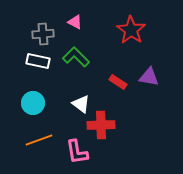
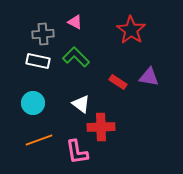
red cross: moved 2 px down
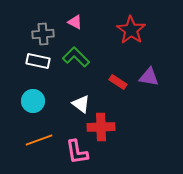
cyan circle: moved 2 px up
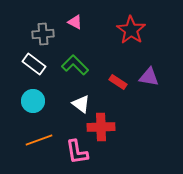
green L-shape: moved 1 px left, 8 px down
white rectangle: moved 4 px left, 3 px down; rotated 25 degrees clockwise
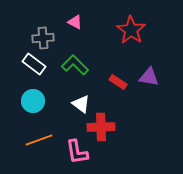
gray cross: moved 4 px down
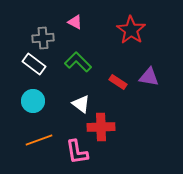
green L-shape: moved 3 px right, 3 px up
